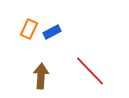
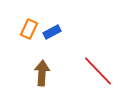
red line: moved 8 px right
brown arrow: moved 1 px right, 3 px up
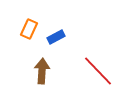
blue rectangle: moved 4 px right, 5 px down
brown arrow: moved 2 px up
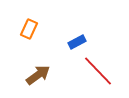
blue rectangle: moved 21 px right, 5 px down
brown arrow: moved 4 px left, 4 px down; rotated 50 degrees clockwise
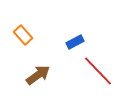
orange rectangle: moved 6 px left, 6 px down; rotated 66 degrees counterclockwise
blue rectangle: moved 2 px left
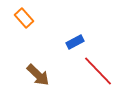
orange rectangle: moved 1 px right, 17 px up
brown arrow: rotated 80 degrees clockwise
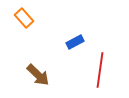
red line: moved 2 px right, 1 px up; rotated 52 degrees clockwise
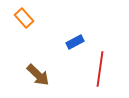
red line: moved 1 px up
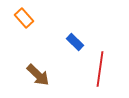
blue rectangle: rotated 72 degrees clockwise
